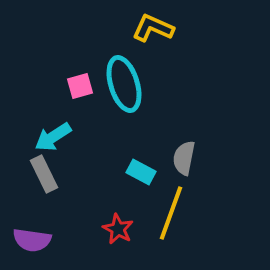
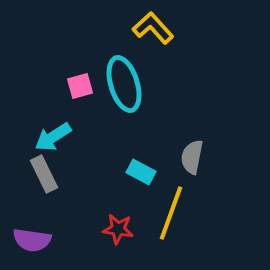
yellow L-shape: rotated 24 degrees clockwise
gray semicircle: moved 8 px right, 1 px up
red star: rotated 20 degrees counterclockwise
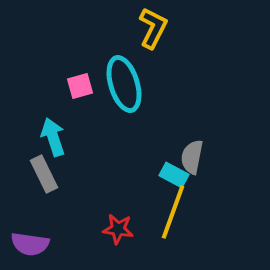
yellow L-shape: rotated 69 degrees clockwise
cyan arrow: rotated 105 degrees clockwise
cyan rectangle: moved 33 px right, 3 px down
yellow line: moved 2 px right, 1 px up
purple semicircle: moved 2 px left, 4 px down
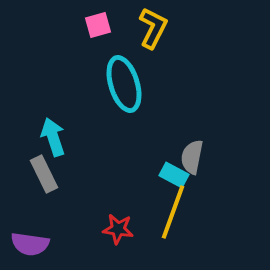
pink square: moved 18 px right, 61 px up
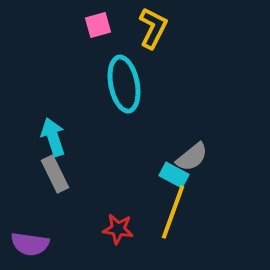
cyan ellipse: rotated 6 degrees clockwise
gray semicircle: rotated 140 degrees counterclockwise
gray rectangle: moved 11 px right
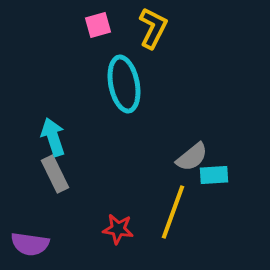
cyan rectangle: moved 40 px right; rotated 32 degrees counterclockwise
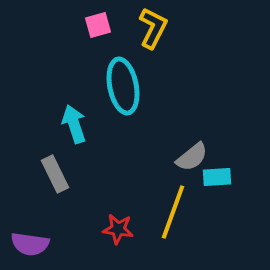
cyan ellipse: moved 1 px left, 2 px down
cyan arrow: moved 21 px right, 13 px up
cyan rectangle: moved 3 px right, 2 px down
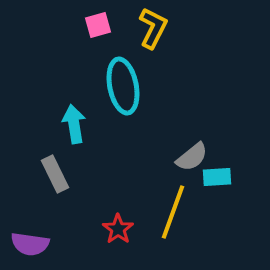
cyan arrow: rotated 9 degrees clockwise
red star: rotated 28 degrees clockwise
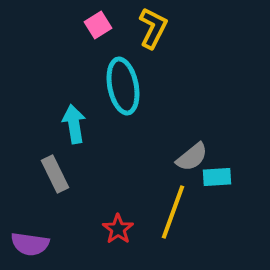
pink square: rotated 16 degrees counterclockwise
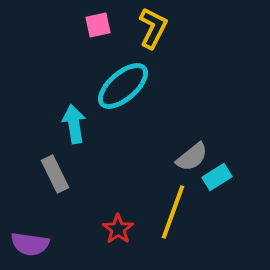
pink square: rotated 20 degrees clockwise
cyan ellipse: rotated 60 degrees clockwise
cyan rectangle: rotated 28 degrees counterclockwise
